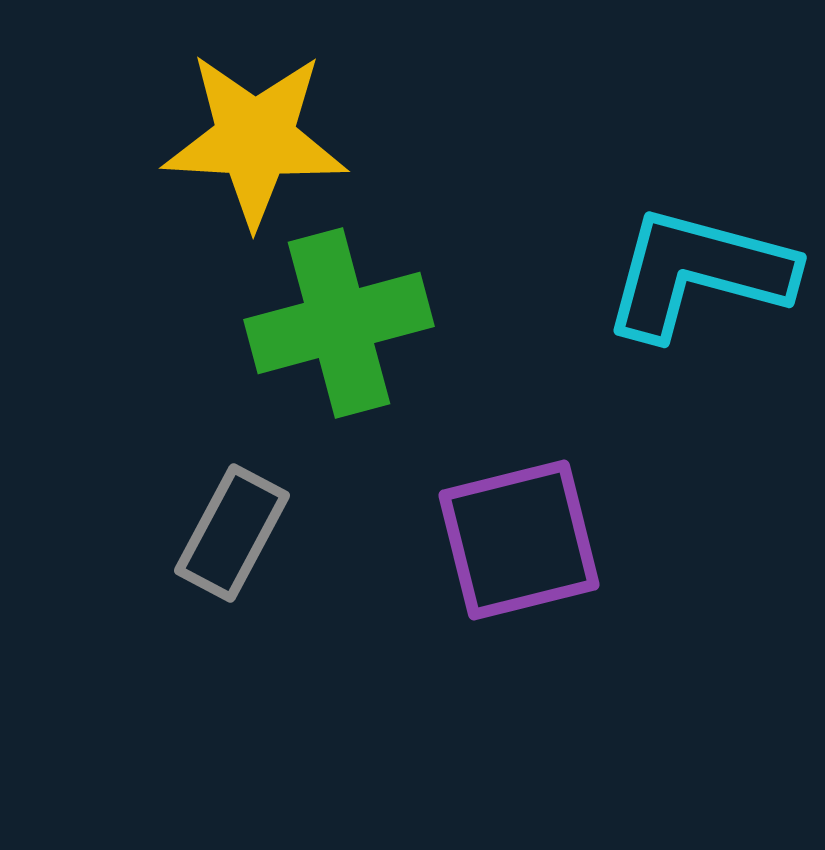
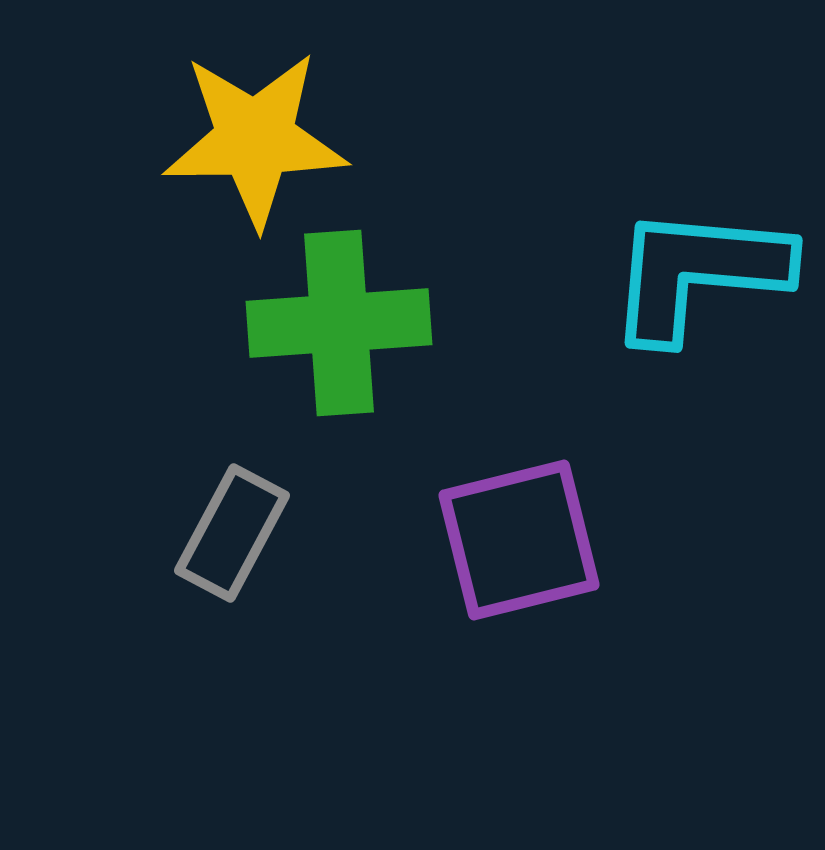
yellow star: rotated 4 degrees counterclockwise
cyan L-shape: rotated 10 degrees counterclockwise
green cross: rotated 11 degrees clockwise
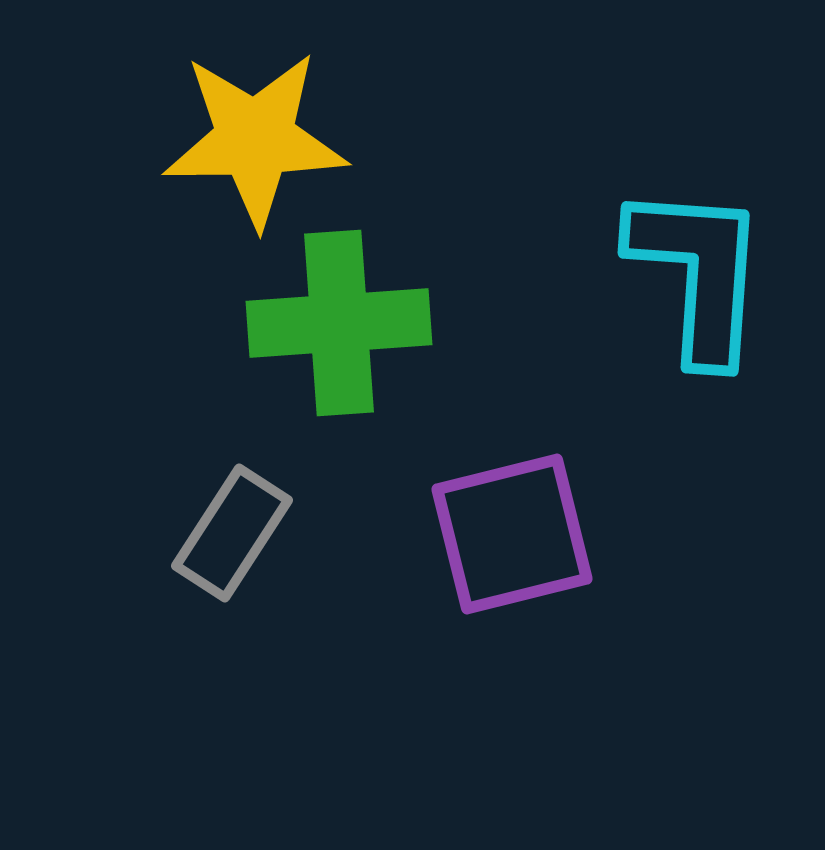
cyan L-shape: rotated 89 degrees clockwise
gray rectangle: rotated 5 degrees clockwise
purple square: moved 7 px left, 6 px up
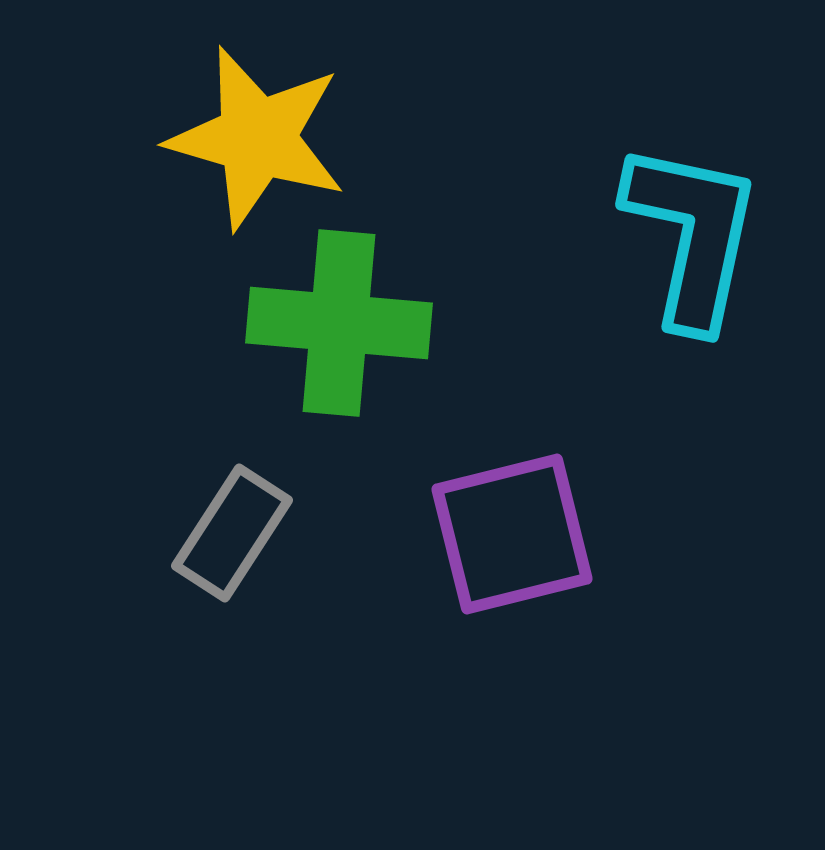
yellow star: moved 2 px right, 1 px up; rotated 17 degrees clockwise
cyan L-shape: moved 6 px left, 38 px up; rotated 8 degrees clockwise
green cross: rotated 9 degrees clockwise
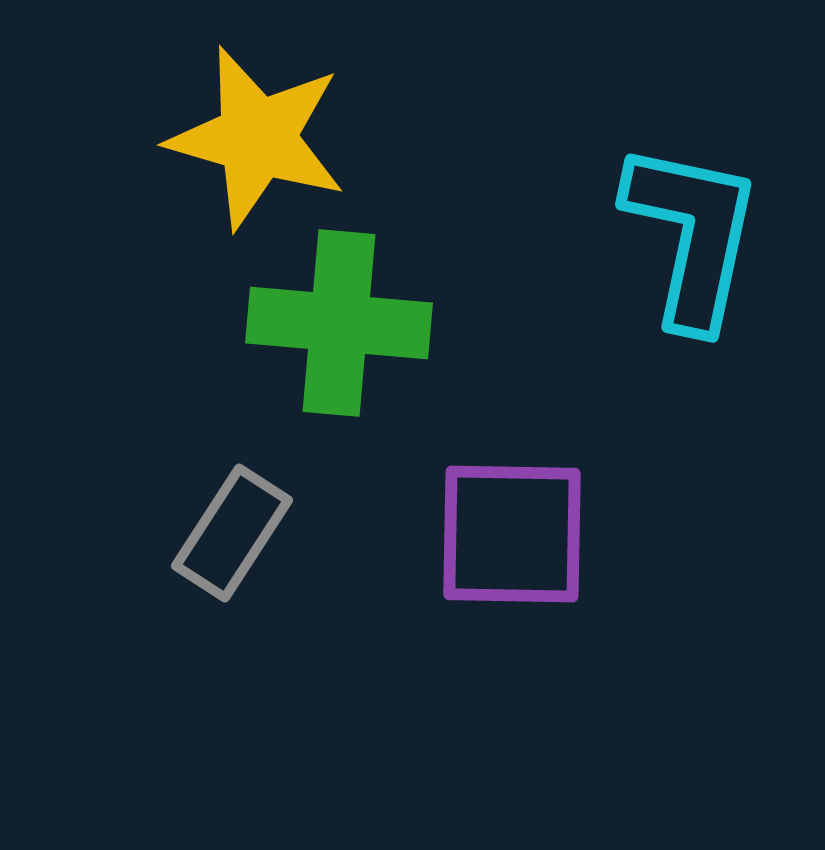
purple square: rotated 15 degrees clockwise
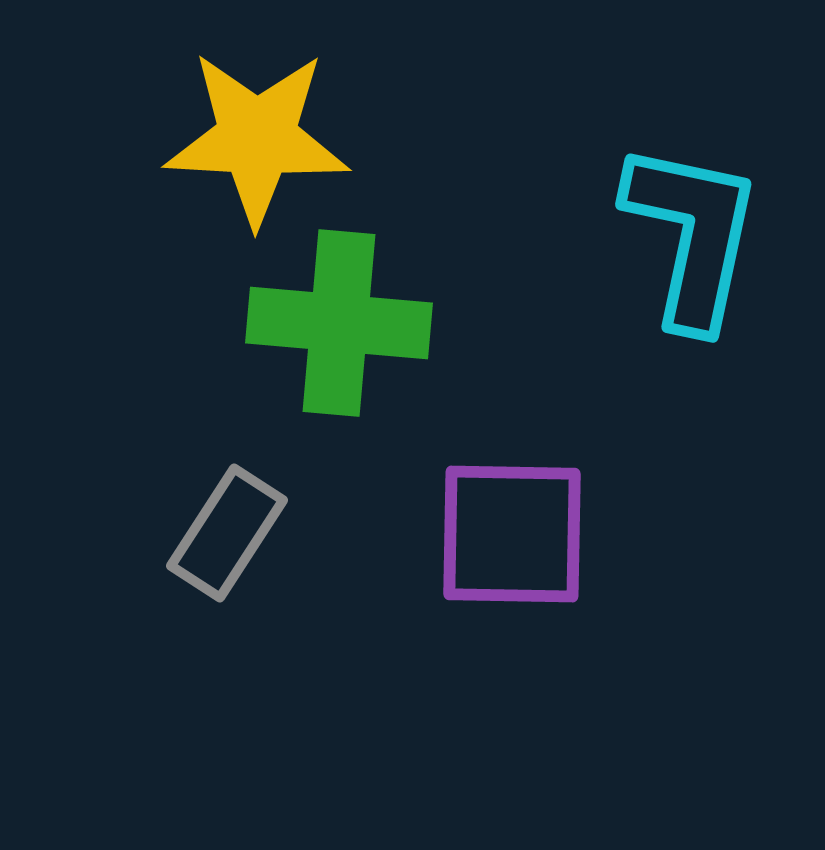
yellow star: rotated 13 degrees counterclockwise
gray rectangle: moved 5 px left
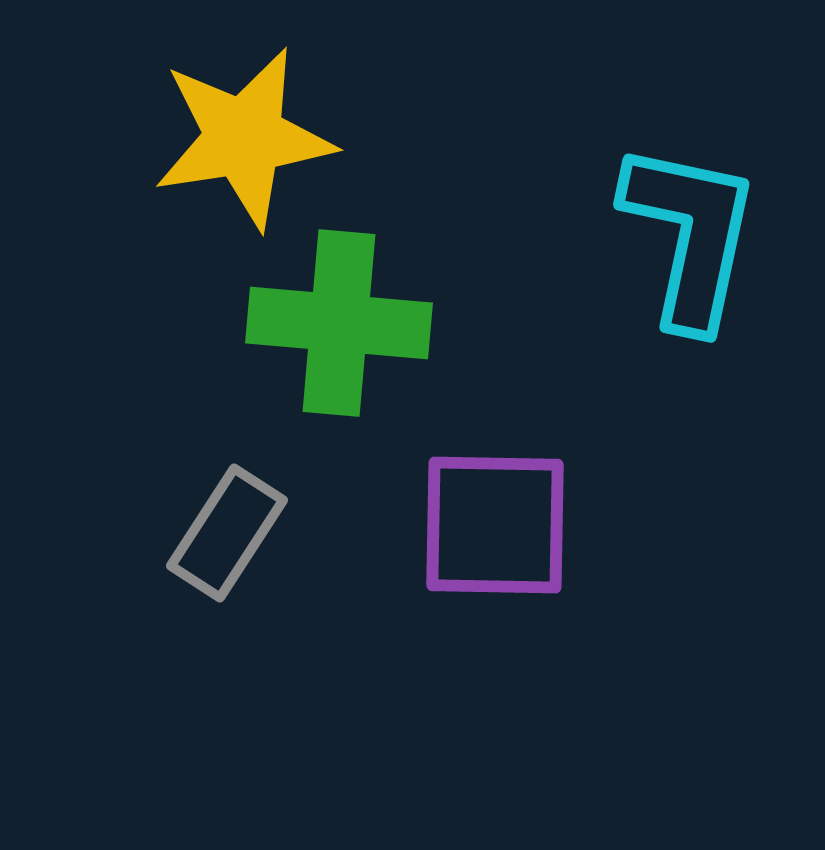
yellow star: moved 13 px left; rotated 12 degrees counterclockwise
cyan L-shape: moved 2 px left
purple square: moved 17 px left, 9 px up
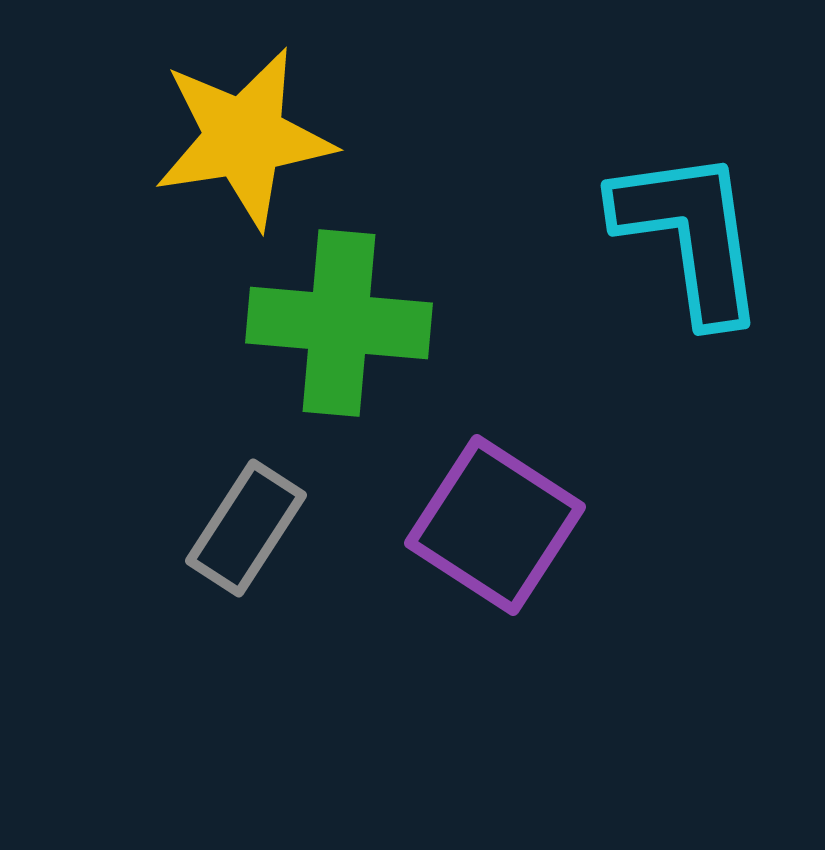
cyan L-shape: rotated 20 degrees counterclockwise
purple square: rotated 32 degrees clockwise
gray rectangle: moved 19 px right, 5 px up
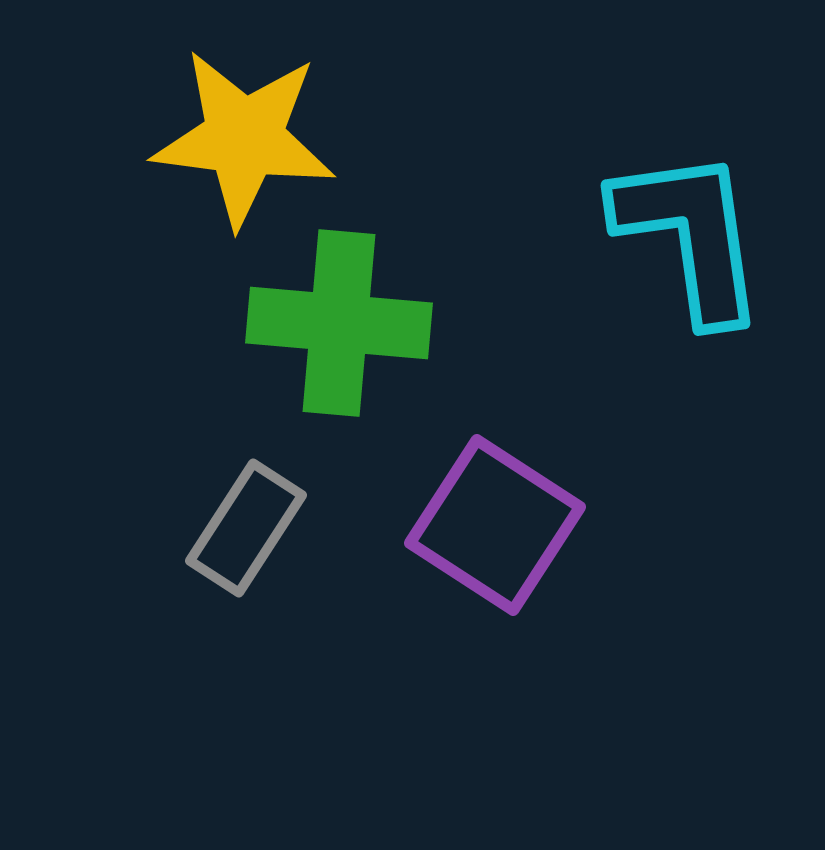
yellow star: rotated 16 degrees clockwise
